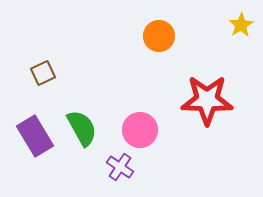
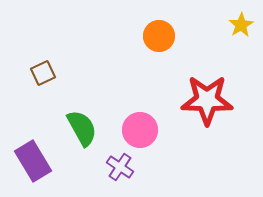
purple rectangle: moved 2 px left, 25 px down
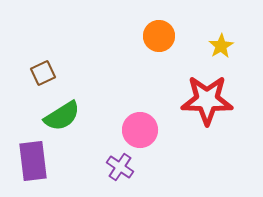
yellow star: moved 20 px left, 21 px down
green semicircle: moved 20 px left, 12 px up; rotated 87 degrees clockwise
purple rectangle: rotated 24 degrees clockwise
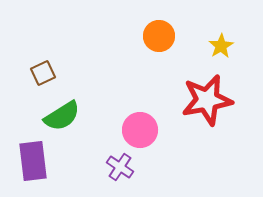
red star: rotated 12 degrees counterclockwise
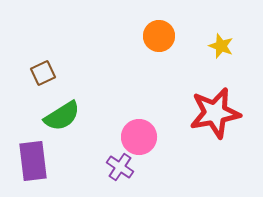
yellow star: rotated 20 degrees counterclockwise
red star: moved 8 px right, 13 px down
pink circle: moved 1 px left, 7 px down
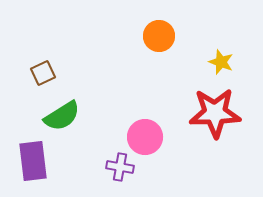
yellow star: moved 16 px down
red star: rotated 9 degrees clockwise
pink circle: moved 6 px right
purple cross: rotated 24 degrees counterclockwise
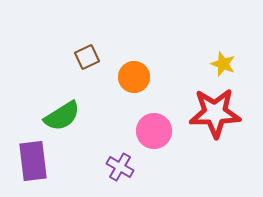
orange circle: moved 25 px left, 41 px down
yellow star: moved 2 px right, 2 px down
brown square: moved 44 px right, 16 px up
pink circle: moved 9 px right, 6 px up
purple cross: rotated 20 degrees clockwise
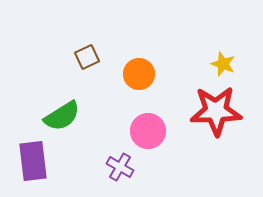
orange circle: moved 5 px right, 3 px up
red star: moved 1 px right, 2 px up
pink circle: moved 6 px left
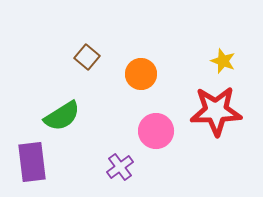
brown square: rotated 25 degrees counterclockwise
yellow star: moved 3 px up
orange circle: moved 2 px right
pink circle: moved 8 px right
purple rectangle: moved 1 px left, 1 px down
purple cross: rotated 24 degrees clockwise
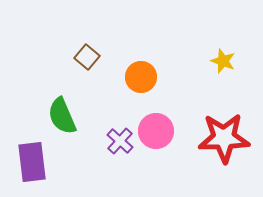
orange circle: moved 3 px down
red star: moved 8 px right, 27 px down
green semicircle: rotated 99 degrees clockwise
purple cross: moved 26 px up; rotated 12 degrees counterclockwise
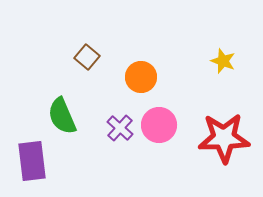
pink circle: moved 3 px right, 6 px up
purple cross: moved 13 px up
purple rectangle: moved 1 px up
